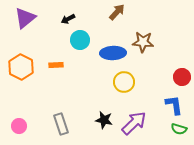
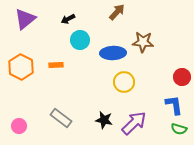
purple triangle: moved 1 px down
gray rectangle: moved 6 px up; rotated 35 degrees counterclockwise
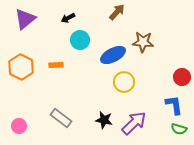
black arrow: moved 1 px up
blue ellipse: moved 2 px down; rotated 25 degrees counterclockwise
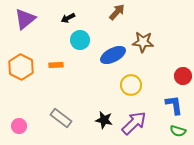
red circle: moved 1 px right, 1 px up
yellow circle: moved 7 px right, 3 px down
green semicircle: moved 1 px left, 2 px down
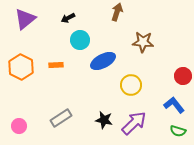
brown arrow: rotated 24 degrees counterclockwise
blue ellipse: moved 10 px left, 6 px down
blue L-shape: rotated 30 degrees counterclockwise
gray rectangle: rotated 70 degrees counterclockwise
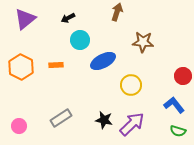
purple arrow: moved 2 px left, 1 px down
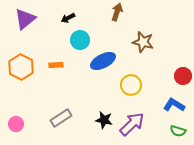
brown star: rotated 10 degrees clockwise
blue L-shape: rotated 20 degrees counterclockwise
pink circle: moved 3 px left, 2 px up
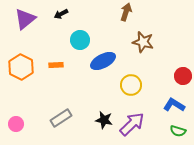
brown arrow: moved 9 px right
black arrow: moved 7 px left, 4 px up
